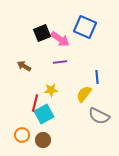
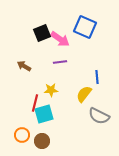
cyan square: rotated 12 degrees clockwise
brown circle: moved 1 px left, 1 px down
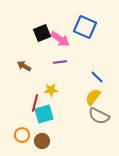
blue line: rotated 40 degrees counterclockwise
yellow semicircle: moved 9 px right, 3 px down
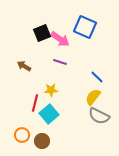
purple line: rotated 24 degrees clockwise
cyan square: moved 5 px right; rotated 24 degrees counterclockwise
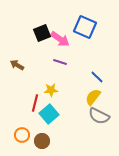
brown arrow: moved 7 px left, 1 px up
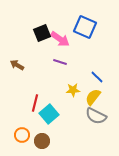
yellow star: moved 22 px right
gray semicircle: moved 3 px left
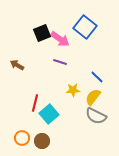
blue square: rotated 15 degrees clockwise
orange circle: moved 3 px down
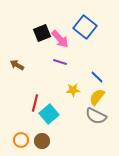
pink arrow: rotated 12 degrees clockwise
yellow semicircle: moved 4 px right
orange circle: moved 1 px left, 2 px down
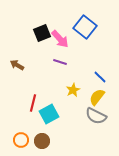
blue line: moved 3 px right
yellow star: rotated 24 degrees counterclockwise
red line: moved 2 px left
cyan square: rotated 12 degrees clockwise
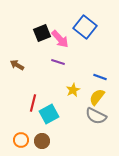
purple line: moved 2 px left
blue line: rotated 24 degrees counterclockwise
